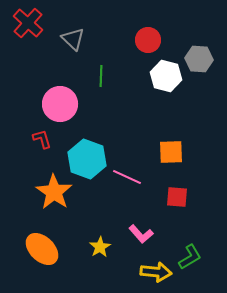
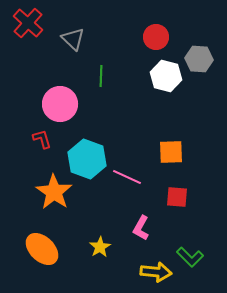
red circle: moved 8 px right, 3 px up
pink L-shape: moved 6 px up; rotated 70 degrees clockwise
green L-shape: rotated 76 degrees clockwise
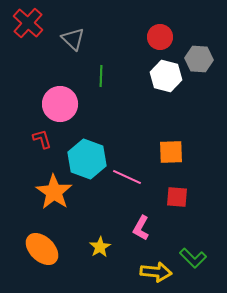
red circle: moved 4 px right
green L-shape: moved 3 px right, 1 px down
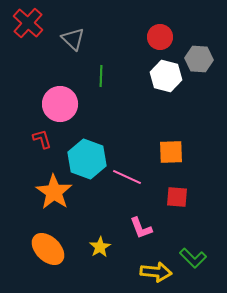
pink L-shape: rotated 50 degrees counterclockwise
orange ellipse: moved 6 px right
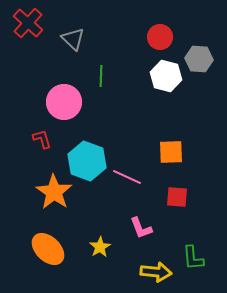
pink circle: moved 4 px right, 2 px up
cyan hexagon: moved 2 px down
green L-shape: rotated 40 degrees clockwise
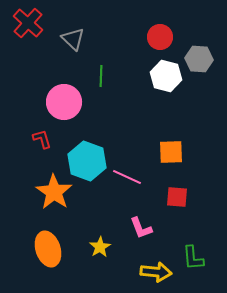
orange ellipse: rotated 28 degrees clockwise
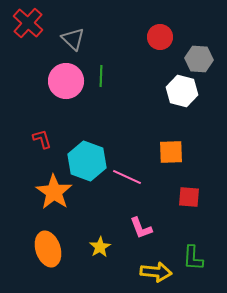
white hexagon: moved 16 px right, 15 px down
pink circle: moved 2 px right, 21 px up
red square: moved 12 px right
green L-shape: rotated 8 degrees clockwise
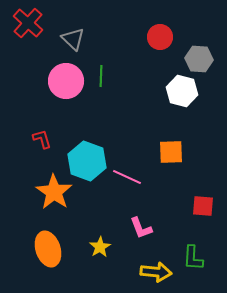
red square: moved 14 px right, 9 px down
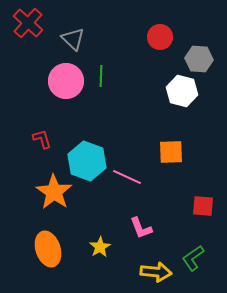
green L-shape: rotated 52 degrees clockwise
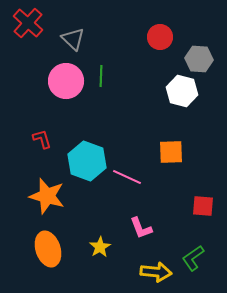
orange star: moved 7 px left, 4 px down; rotated 18 degrees counterclockwise
